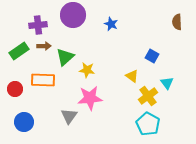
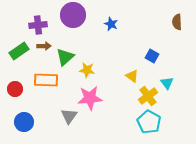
orange rectangle: moved 3 px right
cyan pentagon: moved 1 px right, 2 px up
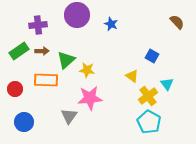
purple circle: moved 4 px right
brown semicircle: rotated 140 degrees clockwise
brown arrow: moved 2 px left, 5 px down
green triangle: moved 1 px right, 3 px down
cyan triangle: moved 1 px down
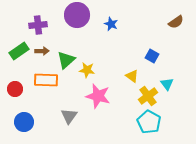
brown semicircle: moved 1 px left; rotated 98 degrees clockwise
pink star: moved 8 px right, 2 px up; rotated 20 degrees clockwise
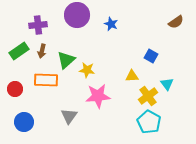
brown arrow: rotated 104 degrees clockwise
blue square: moved 1 px left
yellow triangle: rotated 40 degrees counterclockwise
pink star: rotated 20 degrees counterclockwise
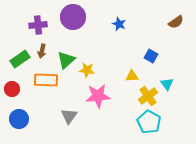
purple circle: moved 4 px left, 2 px down
blue star: moved 8 px right
green rectangle: moved 1 px right, 8 px down
red circle: moved 3 px left
blue circle: moved 5 px left, 3 px up
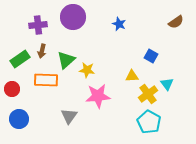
yellow cross: moved 2 px up
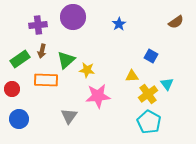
blue star: rotated 16 degrees clockwise
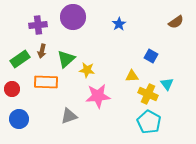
green triangle: moved 1 px up
orange rectangle: moved 2 px down
yellow cross: rotated 30 degrees counterclockwise
gray triangle: rotated 36 degrees clockwise
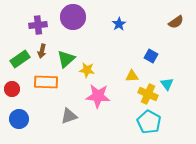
pink star: rotated 10 degrees clockwise
